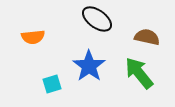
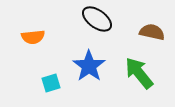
brown semicircle: moved 5 px right, 5 px up
cyan square: moved 1 px left, 1 px up
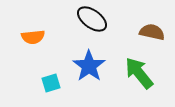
black ellipse: moved 5 px left
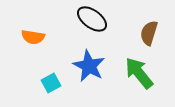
brown semicircle: moved 3 px left, 1 px down; rotated 85 degrees counterclockwise
orange semicircle: rotated 15 degrees clockwise
blue star: rotated 8 degrees counterclockwise
cyan square: rotated 12 degrees counterclockwise
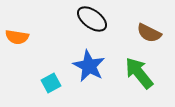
brown semicircle: rotated 80 degrees counterclockwise
orange semicircle: moved 16 px left
